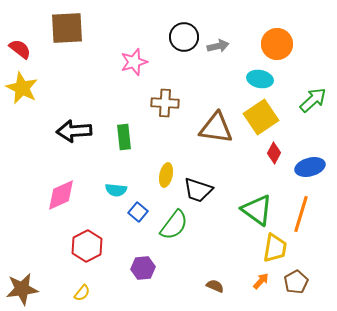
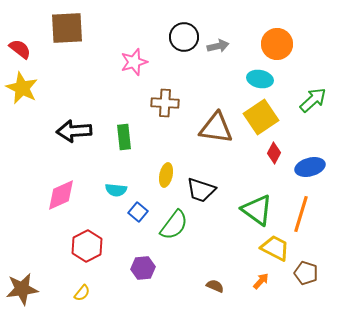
black trapezoid: moved 3 px right
yellow trapezoid: rotated 72 degrees counterclockwise
brown pentagon: moved 10 px right, 9 px up; rotated 25 degrees counterclockwise
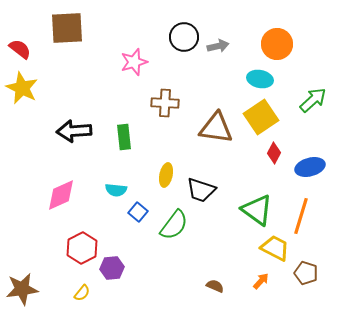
orange line: moved 2 px down
red hexagon: moved 5 px left, 2 px down
purple hexagon: moved 31 px left
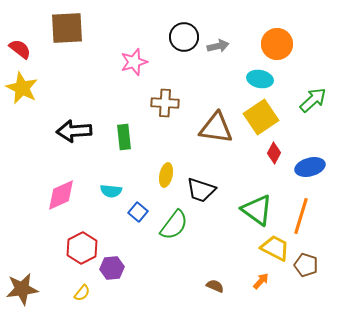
cyan semicircle: moved 5 px left, 1 px down
brown pentagon: moved 8 px up
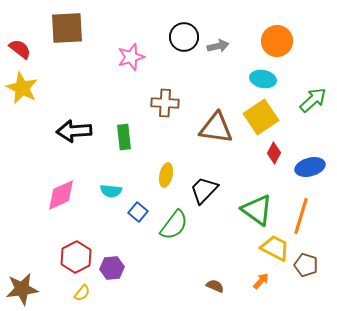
orange circle: moved 3 px up
pink star: moved 3 px left, 5 px up
cyan ellipse: moved 3 px right
black trapezoid: moved 3 px right; rotated 116 degrees clockwise
red hexagon: moved 6 px left, 9 px down
